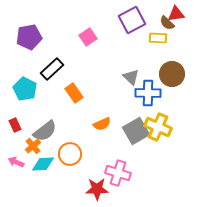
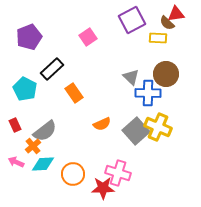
purple pentagon: rotated 10 degrees counterclockwise
brown circle: moved 6 px left
gray square: rotated 12 degrees counterclockwise
orange circle: moved 3 px right, 20 px down
red star: moved 6 px right, 1 px up
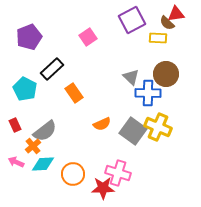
gray square: moved 3 px left; rotated 12 degrees counterclockwise
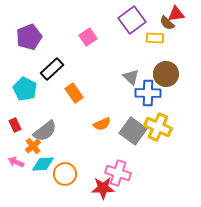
purple square: rotated 8 degrees counterclockwise
yellow rectangle: moved 3 px left
orange circle: moved 8 px left
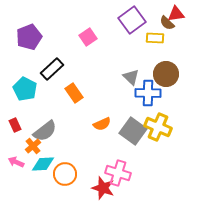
red star: rotated 20 degrees clockwise
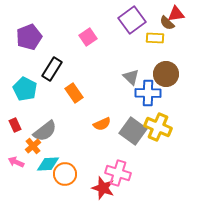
black rectangle: rotated 15 degrees counterclockwise
cyan diamond: moved 5 px right
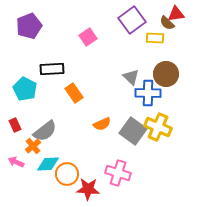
purple pentagon: moved 11 px up
black rectangle: rotated 55 degrees clockwise
orange circle: moved 2 px right
red star: moved 15 px left, 1 px down; rotated 15 degrees counterclockwise
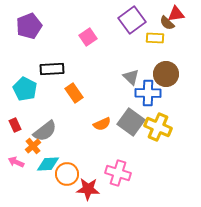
gray square: moved 2 px left, 9 px up
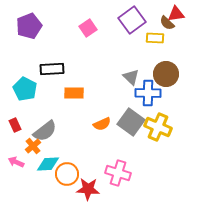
pink square: moved 9 px up
orange rectangle: rotated 54 degrees counterclockwise
